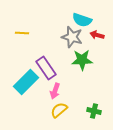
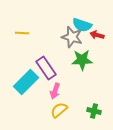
cyan semicircle: moved 5 px down
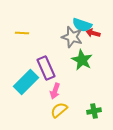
red arrow: moved 4 px left, 2 px up
green star: rotated 30 degrees clockwise
purple rectangle: rotated 10 degrees clockwise
green cross: rotated 24 degrees counterclockwise
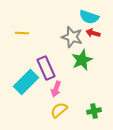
cyan semicircle: moved 7 px right, 8 px up
green star: rotated 20 degrees clockwise
pink arrow: moved 1 px right, 2 px up
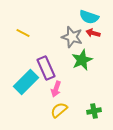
yellow line: moved 1 px right; rotated 24 degrees clockwise
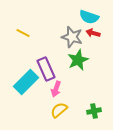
green star: moved 4 px left
purple rectangle: moved 1 px down
